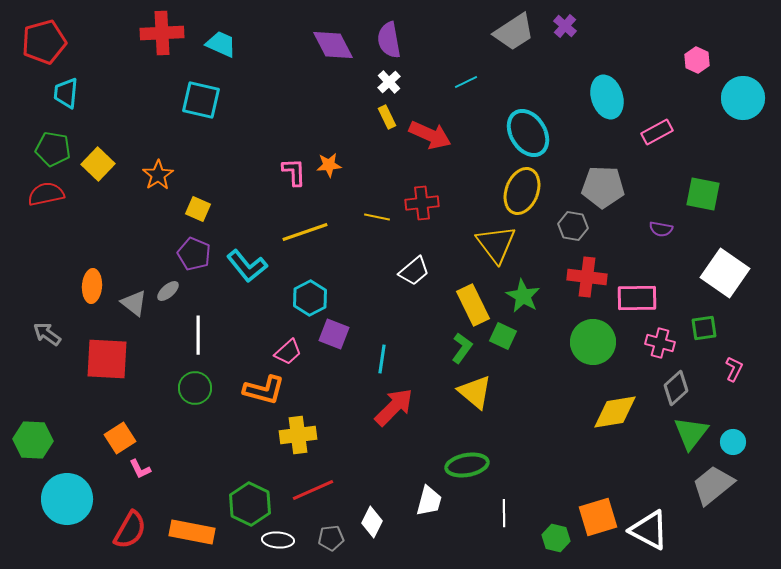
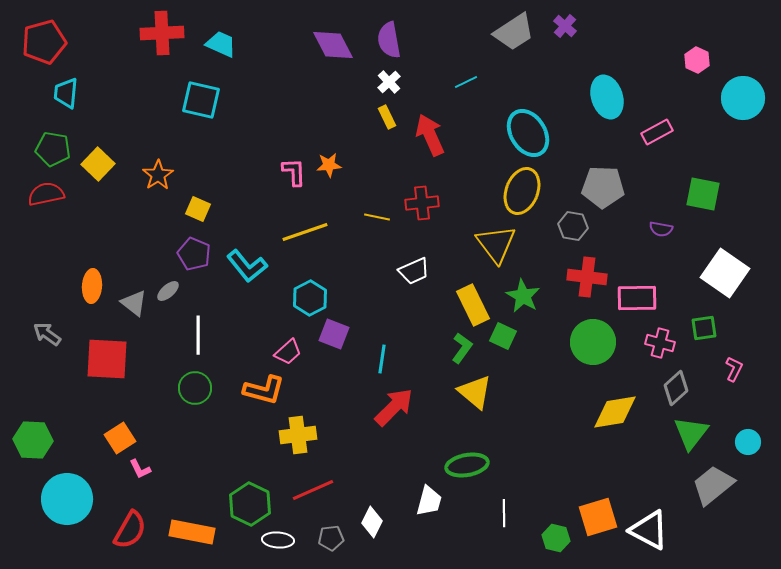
red arrow at (430, 135): rotated 138 degrees counterclockwise
white trapezoid at (414, 271): rotated 16 degrees clockwise
cyan circle at (733, 442): moved 15 px right
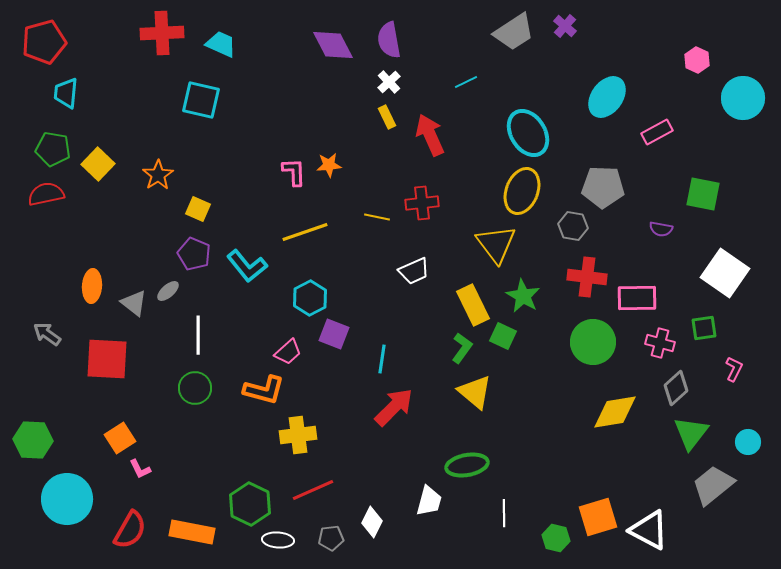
cyan ellipse at (607, 97): rotated 54 degrees clockwise
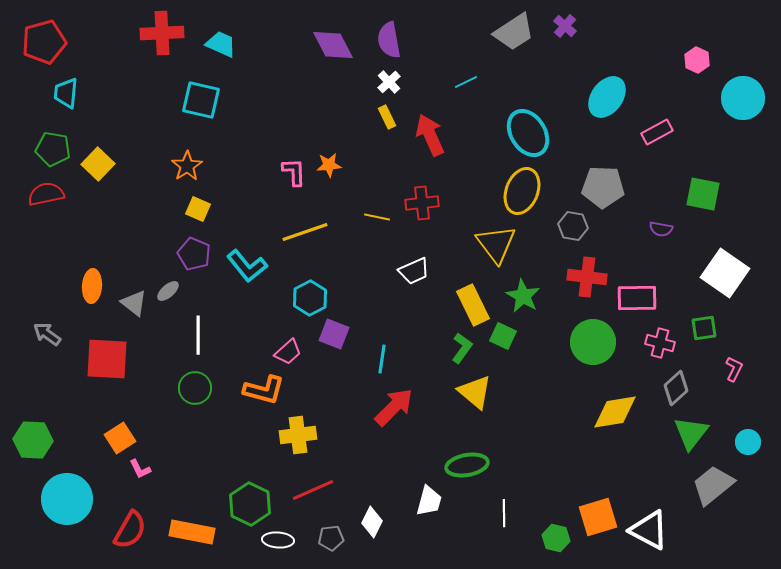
orange star at (158, 175): moved 29 px right, 9 px up
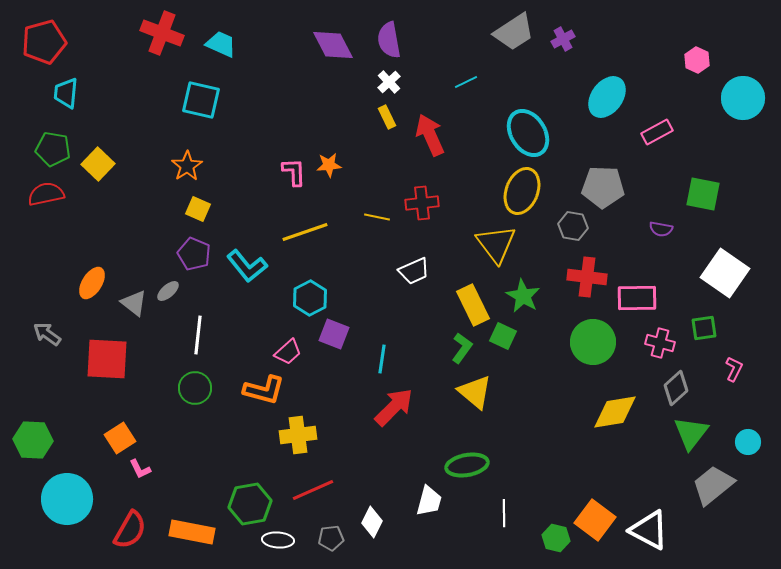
purple cross at (565, 26): moved 2 px left, 13 px down; rotated 20 degrees clockwise
red cross at (162, 33): rotated 24 degrees clockwise
orange ellipse at (92, 286): moved 3 px up; rotated 28 degrees clockwise
white line at (198, 335): rotated 6 degrees clockwise
green hexagon at (250, 504): rotated 24 degrees clockwise
orange square at (598, 517): moved 3 px left, 3 px down; rotated 36 degrees counterclockwise
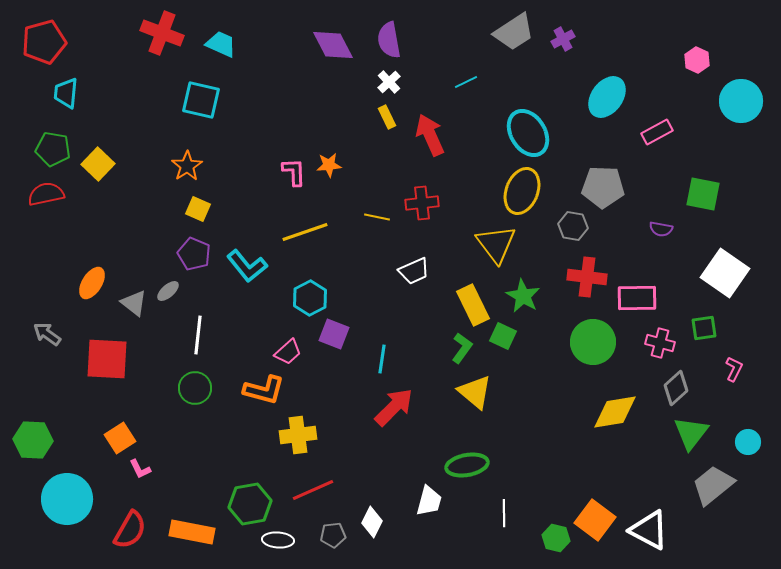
cyan circle at (743, 98): moved 2 px left, 3 px down
gray pentagon at (331, 538): moved 2 px right, 3 px up
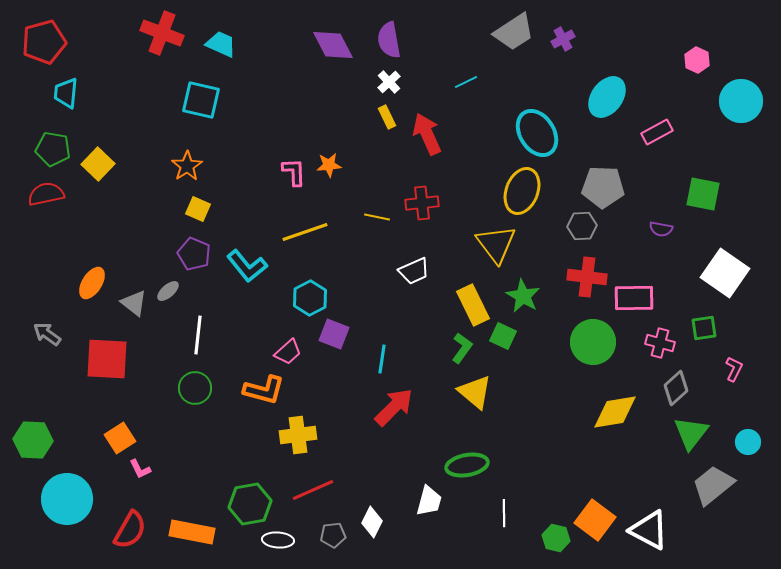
cyan ellipse at (528, 133): moved 9 px right
red arrow at (430, 135): moved 3 px left, 1 px up
gray hexagon at (573, 226): moved 9 px right; rotated 12 degrees counterclockwise
pink rectangle at (637, 298): moved 3 px left
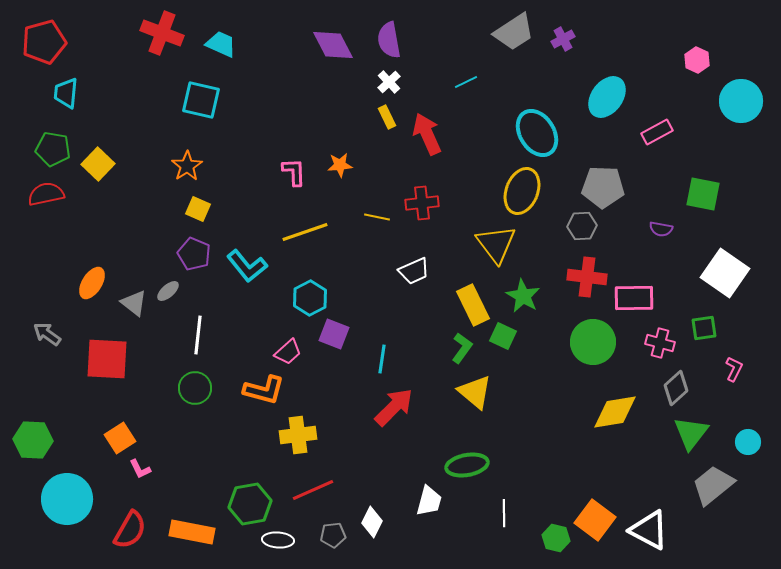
orange star at (329, 165): moved 11 px right
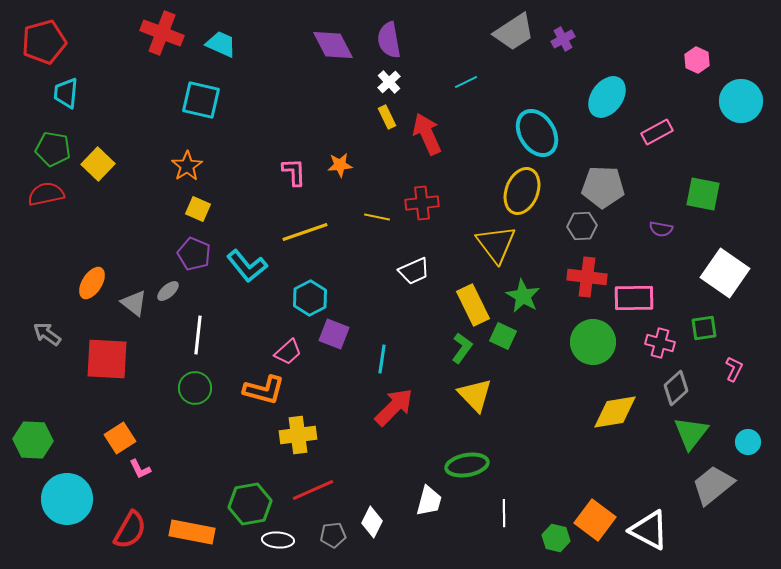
yellow triangle at (475, 392): moved 3 px down; rotated 6 degrees clockwise
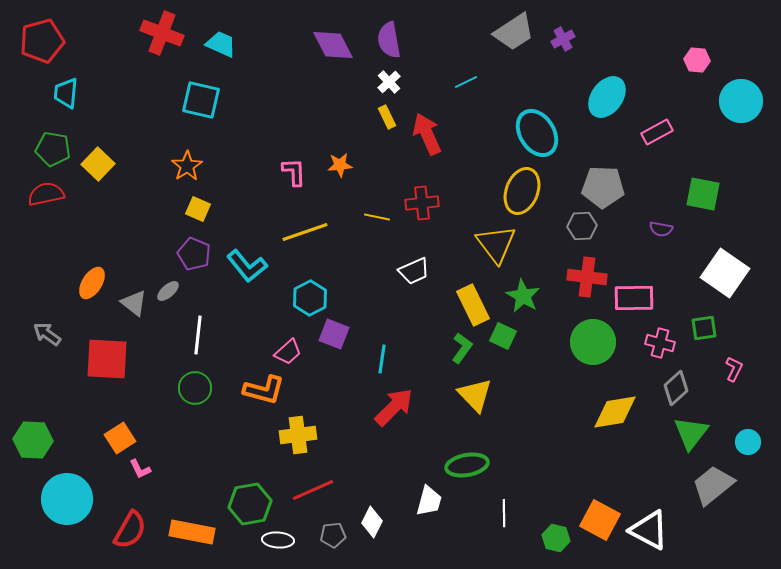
red pentagon at (44, 42): moved 2 px left, 1 px up
pink hexagon at (697, 60): rotated 20 degrees counterclockwise
orange square at (595, 520): moved 5 px right; rotated 9 degrees counterclockwise
